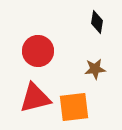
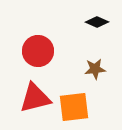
black diamond: rotated 75 degrees counterclockwise
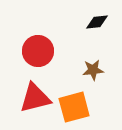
black diamond: rotated 30 degrees counterclockwise
brown star: moved 2 px left, 1 px down
orange square: rotated 8 degrees counterclockwise
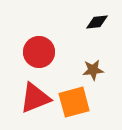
red circle: moved 1 px right, 1 px down
red triangle: rotated 8 degrees counterclockwise
orange square: moved 5 px up
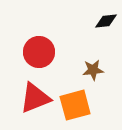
black diamond: moved 9 px right, 1 px up
orange square: moved 1 px right, 3 px down
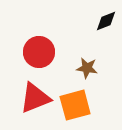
black diamond: rotated 15 degrees counterclockwise
brown star: moved 6 px left, 2 px up; rotated 15 degrees clockwise
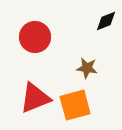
red circle: moved 4 px left, 15 px up
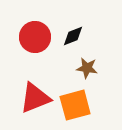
black diamond: moved 33 px left, 15 px down
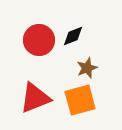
red circle: moved 4 px right, 3 px down
brown star: rotated 30 degrees counterclockwise
orange square: moved 5 px right, 5 px up
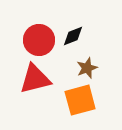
red triangle: moved 19 px up; rotated 8 degrees clockwise
